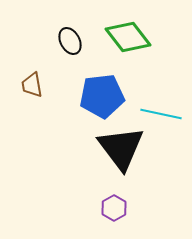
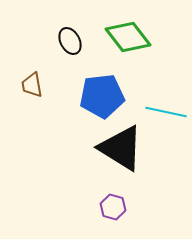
cyan line: moved 5 px right, 2 px up
black triangle: rotated 21 degrees counterclockwise
purple hexagon: moved 1 px left, 1 px up; rotated 15 degrees counterclockwise
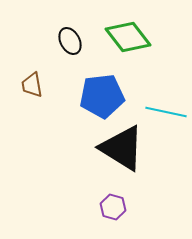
black triangle: moved 1 px right
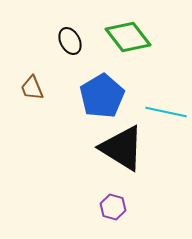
brown trapezoid: moved 3 px down; rotated 12 degrees counterclockwise
blue pentagon: rotated 24 degrees counterclockwise
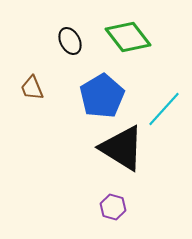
cyan line: moved 2 px left, 3 px up; rotated 60 degrees counterclockwise
